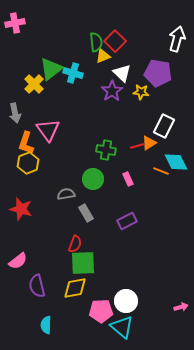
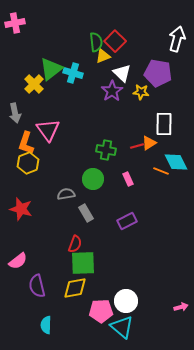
white rectangle: moved 2 px up; rotated 25 degrees counterclockwise
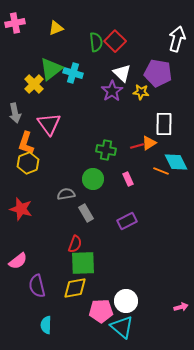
yellow triangle: moved 47 px left, 28 px up
pink triangle: moved 1 px right, 6 px up
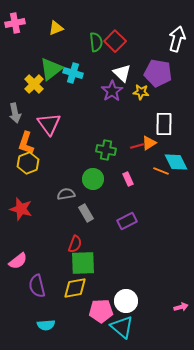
cyan semicircle: rotated 96 degrees counterclockwise
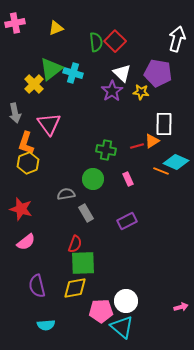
orange triangle: moved 3 px right, 2 px up
cyan diamond: rotated 40 degrees counterclockwise
pink semicircle: moved 8 px right, 19 px up
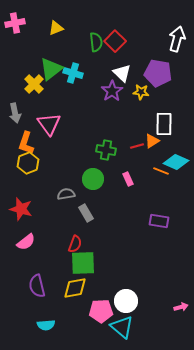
purple rectangle: moved 32 px right; rotated 36 degrees clockwise
